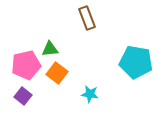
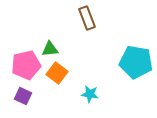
purple square: rotated 12 degrees counterclockwise
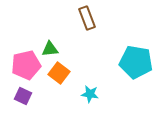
orange square: moved 2 px right
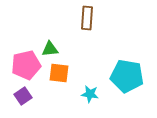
brown rectangle: rotated 25 degrees clockwise
cyan pentagon: moved 9 px left, 14 px down
orange square: rotated 30 degrees counterclockwise
purple square: rotated 30 degrees clockwise
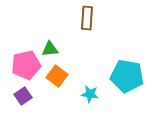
orange square: moved 2 px left, 3 px down; rotated 30 degrees clockwise
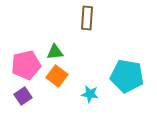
green triangle: moved 5 px right, 3 px down
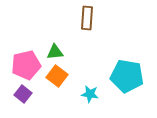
purple square: moved 2 px up; rotated 18 degrees counterclockwise
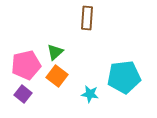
green triangle: rotated 36 degrees counterclockwise
cyan pentagon: moved 3 px left, 1 px down; rotated 16 degrees counterclockwise
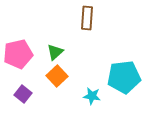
pink pentagon: moved 8 px left, 11 px up
orange square: rotated 10 degrees clockwise
cyan star: moved 2 px right, 2 px down
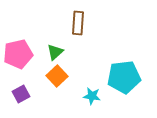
brown rectangle: moved 9 px left, 5 px down
purple square: moved 2 px left; rotated 24 degrees clockwise
